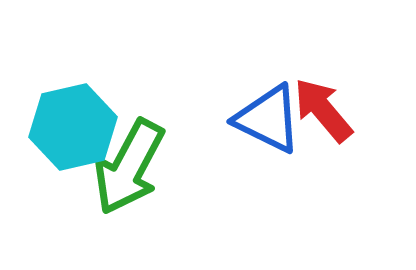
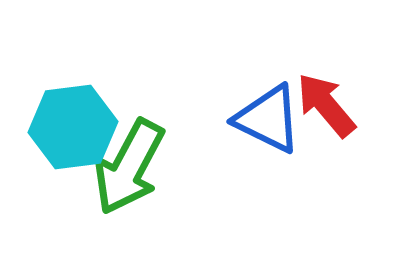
red arrow: moved 3 px right, 5 px up
cyan hexagon: rotated 6 degrees clockwise
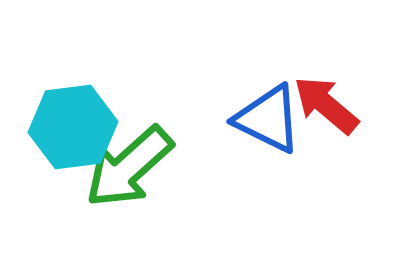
red arrow: rotated 10 degrees counterclockwise
green arrow: rotated 20 degrees clockwise
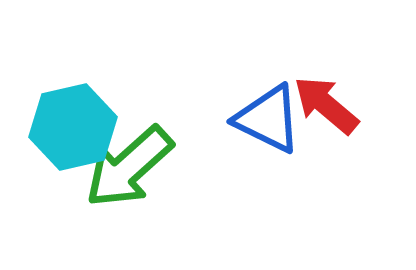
cyan hexagon: rotated 6 degrees counterclockwise
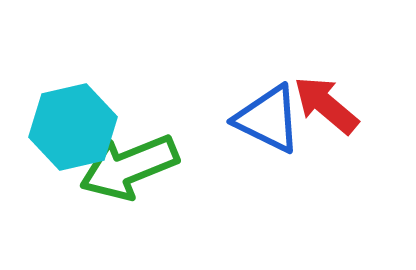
green arrow: rotated 20 degrees clockwise
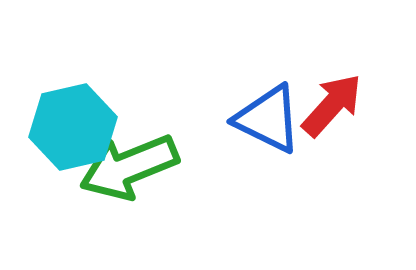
red arrow: moved 6 px right; rotated 92 degrees clockwise
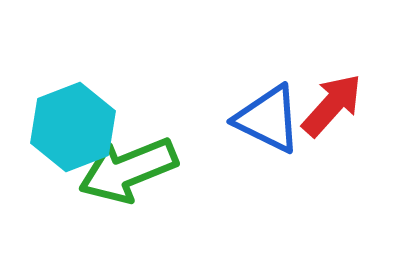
cyan hexagon: rotated 8 degrees counterclockwise
green arrow: moved 1 px left, 3 px down
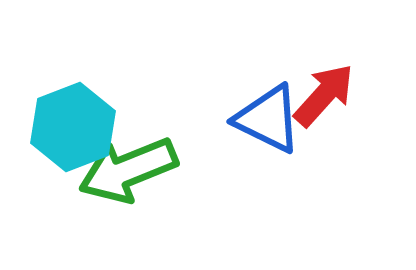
red arrow: moved 8 px left, 10 px up
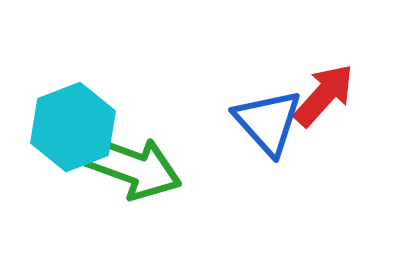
blue triangle: moved 3 px down; rotated 22 degrees clockwise
green arrow: moved 4 px right, 3 px up; rotated 138 degrees counterclockwise
